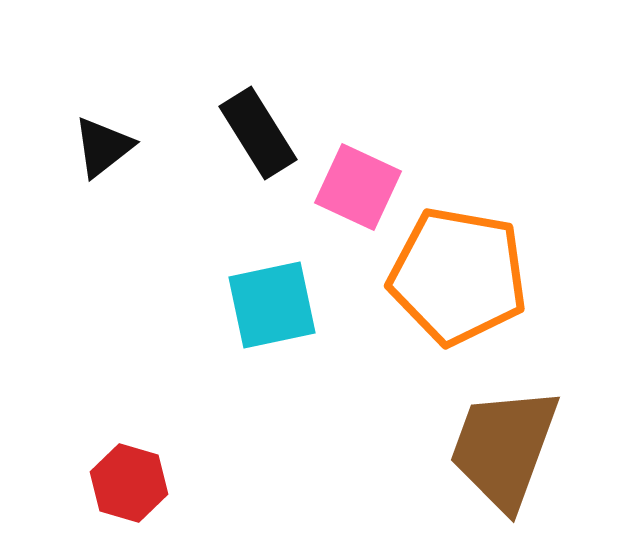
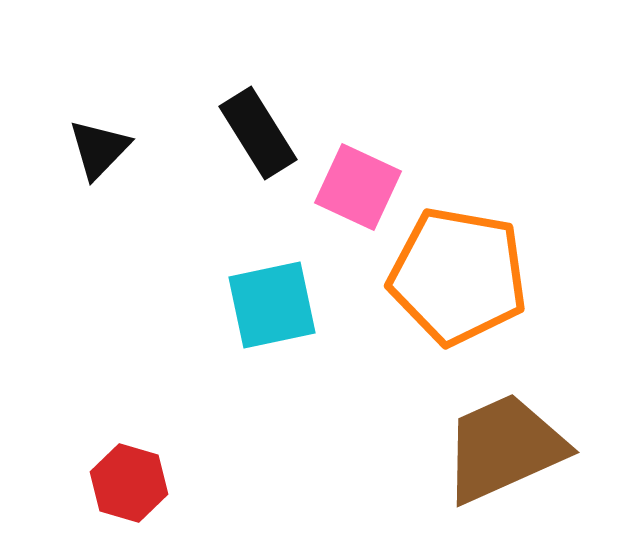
black triangle: moved 4 px left, 2 px down; rotated 8 degrees counterclockwise
brown trapezoid: rotated 46 degrees clockwise
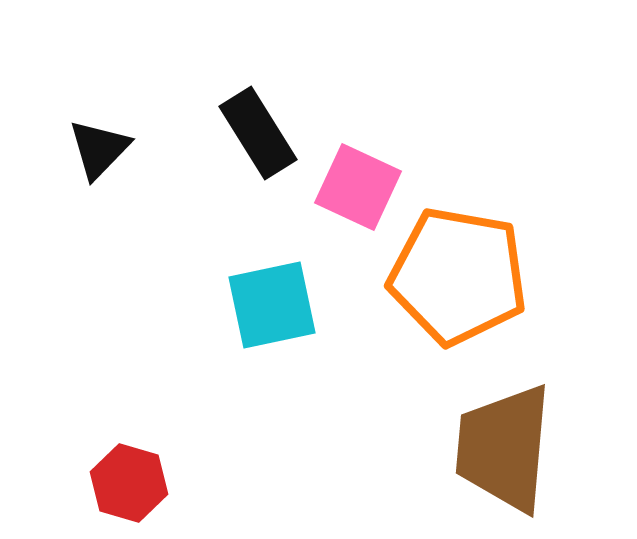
brown trapezoid: rotated 61 degrees counterclockwise
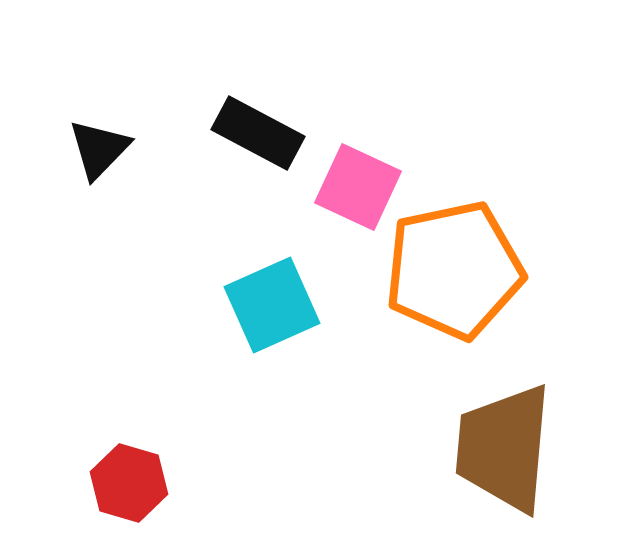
black rectangle: rotated 30 degrees counterclockwise
orange pentagon: moved 4 px left, 6 px up; rotated 22 degrees counterclockwise
cyan square: rotated 12 degrees counterclockwise
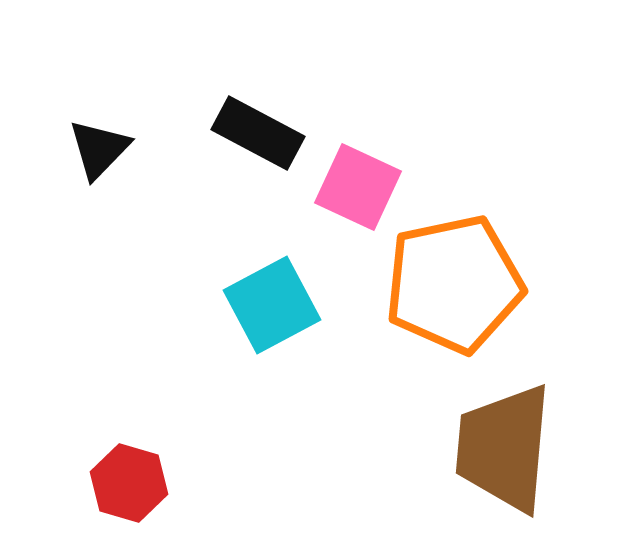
orange pentagon: moved 14 px down
cyan square: rotated 4 degrees counterclockwise
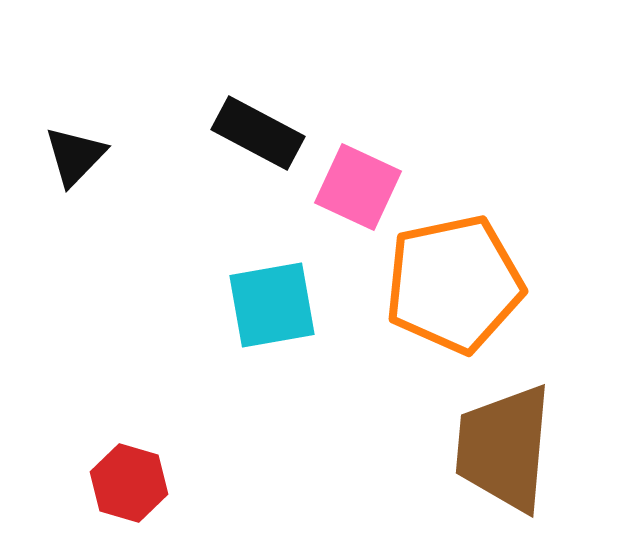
black triangle: moved 24 px left, 7 px down
cyan square: rotated 18 degrees clockwise
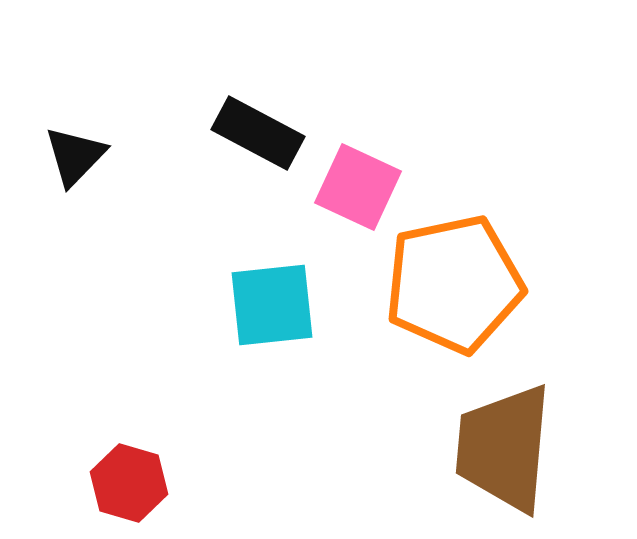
cyan square: rotated 4 degrees clockwise
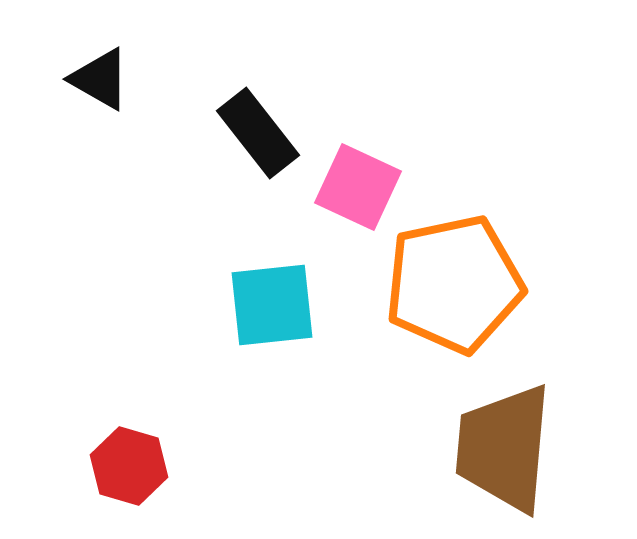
black rectangle: rotated 24 degrees clockwise
black triangle: moved 25 px right, 77 px up; rotated 44 degrees counterclockwise
red hexagon: moved 17 px up
